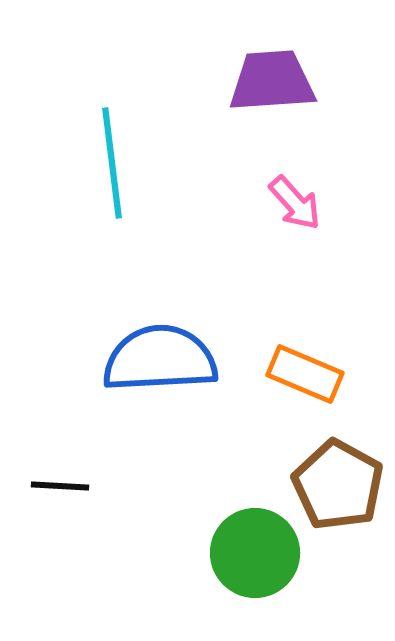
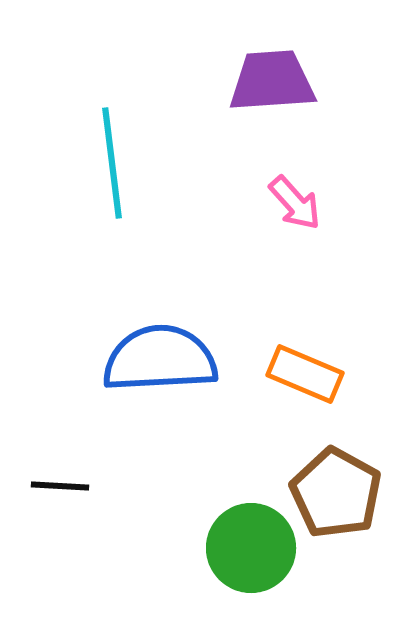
brown pentagon: moved 2 px left, 8 px down
green circle: moved 4 px left, 5 px up
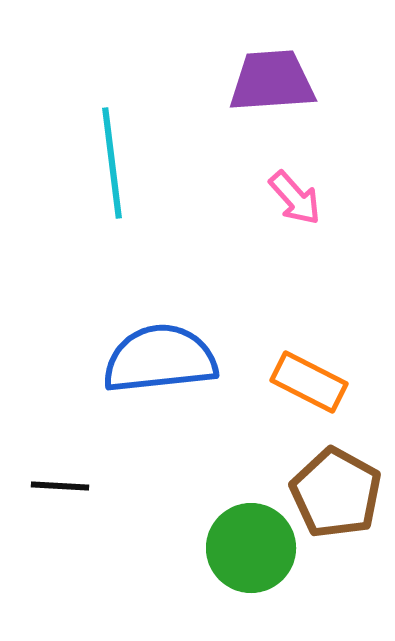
pink arrow: moved 5 px up
blue semicircle: rotated 3 degrees counterclockwise
orange rectangle: moved 4 px right, 8 px down; rotated 4 degrees clockwise
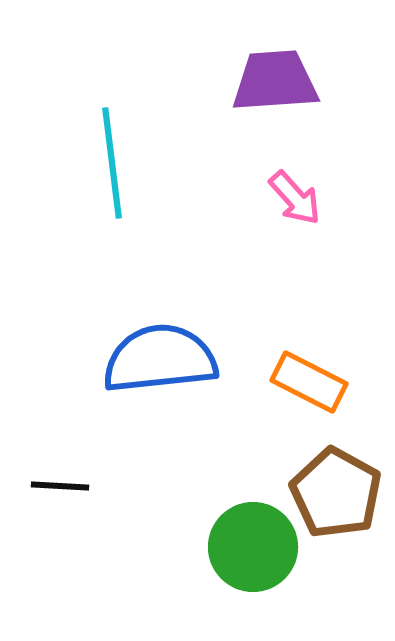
purple trapezoid: moved 3 px right
green circle: moved 2 px right, 1 px up
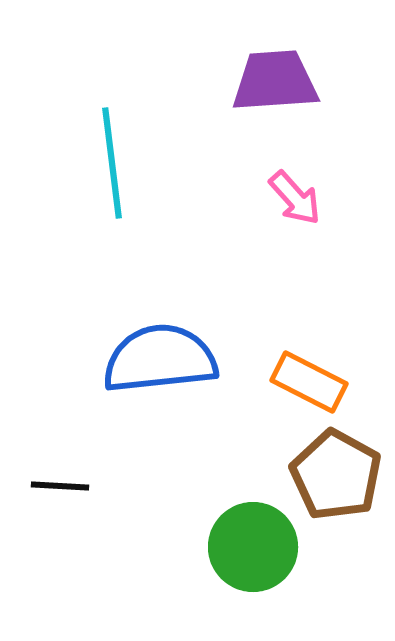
brown pentagon: moved 18 px up
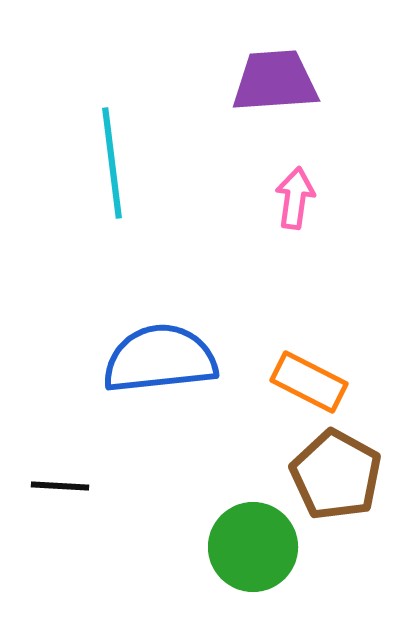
pink arrow: rotated 130 degrees counterclockwise
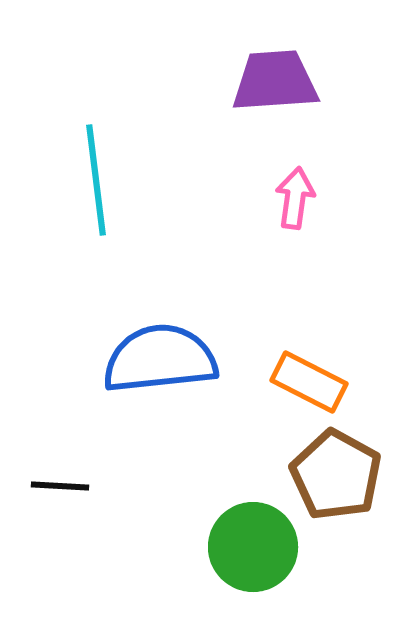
cyan line: moved 16 px left, 17 px down
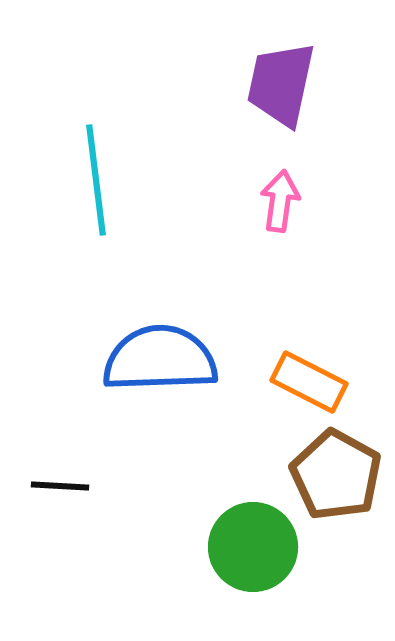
purple trapezoid: moved 6 px right, 3 px down; rotated 74 degrees counterclockwise
pink arrow: moved 15 px left, 3 px down
blue semicircle: rotated 4 degrees clockwise
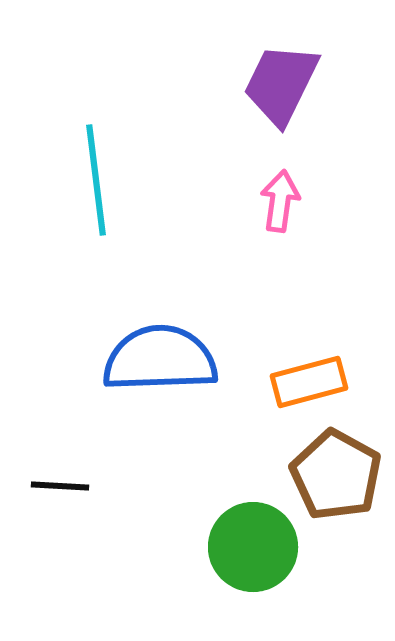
purple trapezoid: rotated 14 degrees clockwise
orange rectangle: rotated 42 degrees counterclockwise
